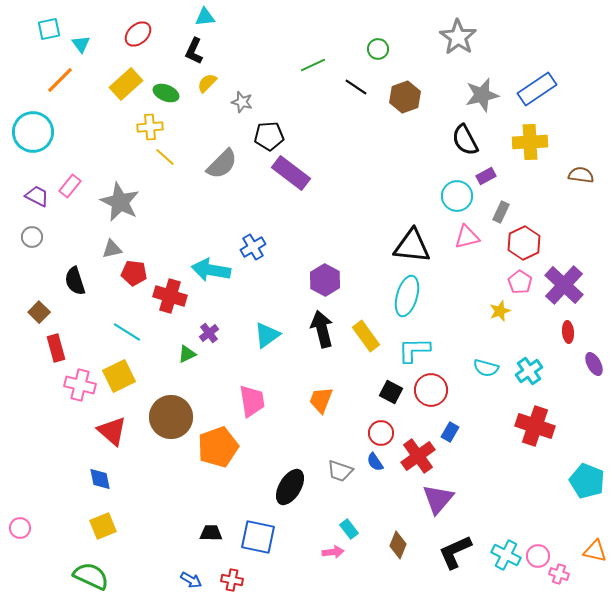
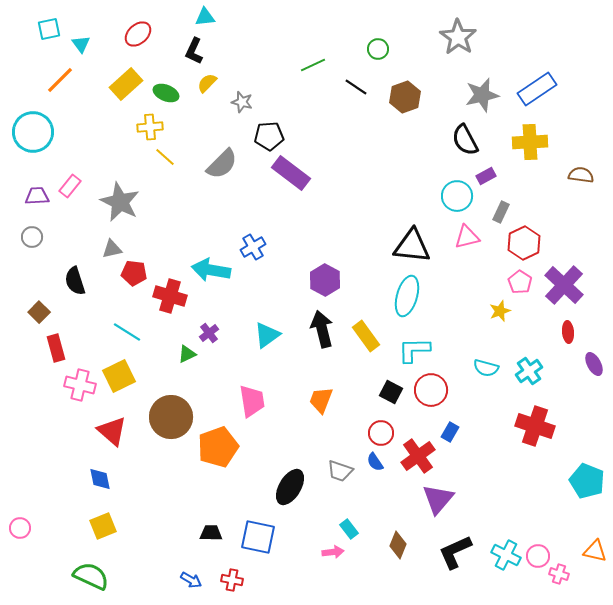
purple trapezoid at (37, 196): rotated 30 degrees counterclockwise
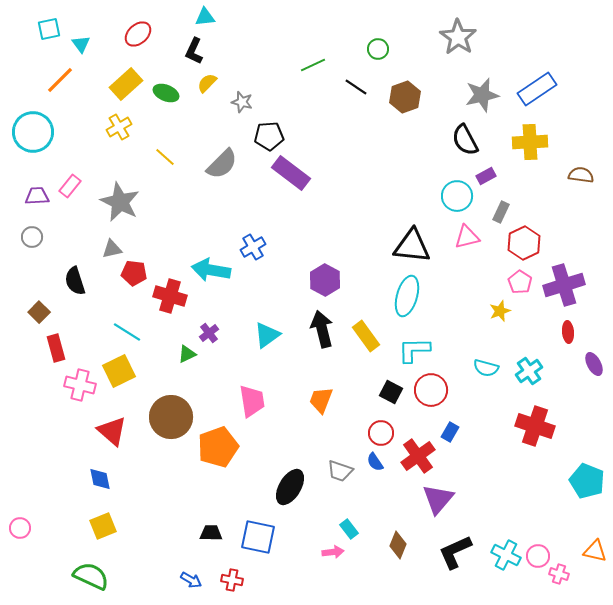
yellow cross at (150, 127): moved 31 px left; rotated 25 degrees counterclockwise
purple cross at (564, 285): rotated 30 degrees clockwise
yellow square at (119, 376): moved 5 px up
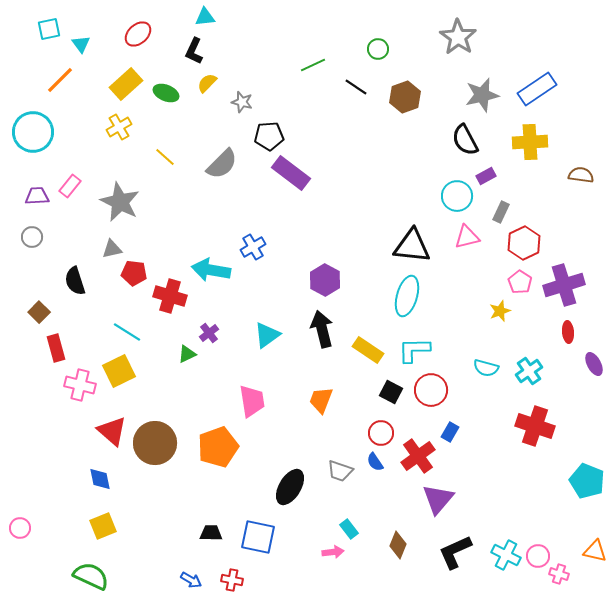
yellow rectangle at (366, 336): moved 2 px right, 14 px down; rotated 20 degrees counterclockwise
brown circle at (171, 417): moved 16 px left, 26 px down
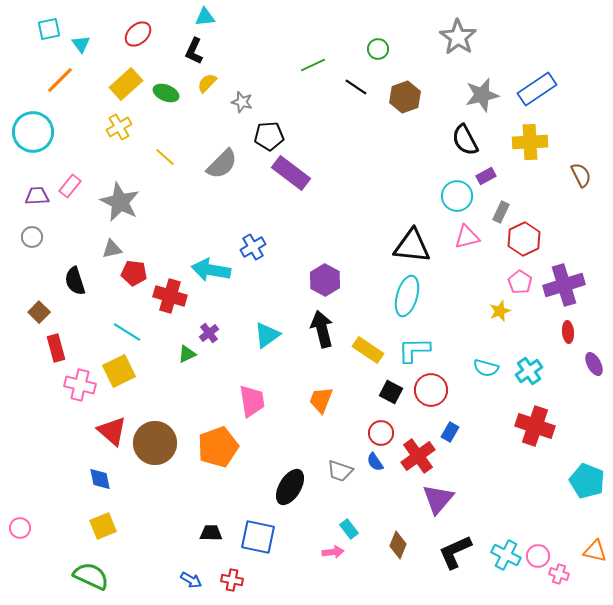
brown semicircle at (581, 175): rotated 55 degrees clockwise
red hexagon at (524, 243): moved 4 px up
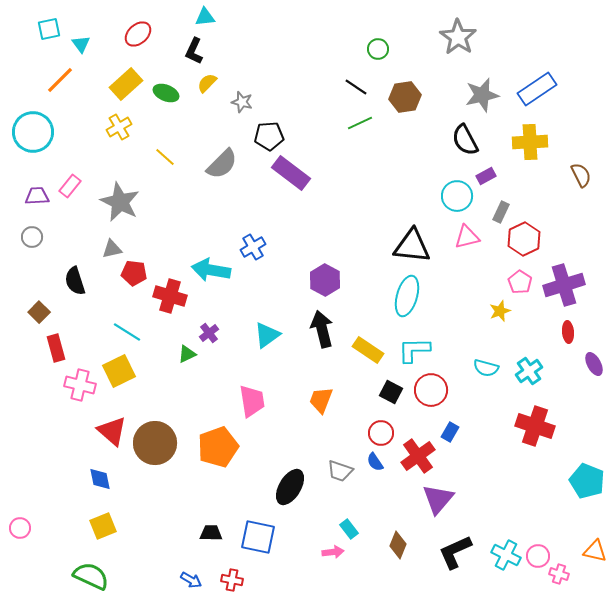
green line at (313, 65): moved 47 px right, 58 px down
brown hexagon at (405, 97): rotated 12 degrees clockwise
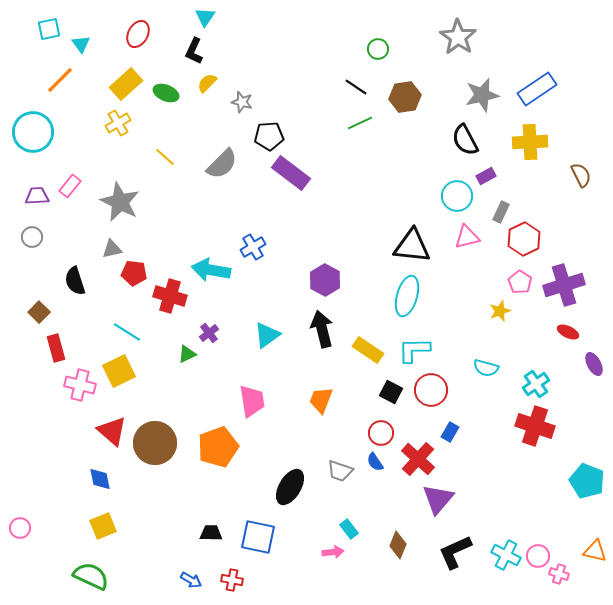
cyan triangle at (205, 17): rotated 50 degrees counterclockwise
red ellipse at (138, 34): rotated 20 degrees counterclockwise
yellow cross at (119, 127): moved 1 px left, 4 px up
red ellipse at (568, 332): rotated 60 degrees counterclockwise
cyan cross at (529, 371): moved 7 px right, 13 px down
red cross at (418, 456): moved 3 px down; rotated 12 degrees counterclockwise
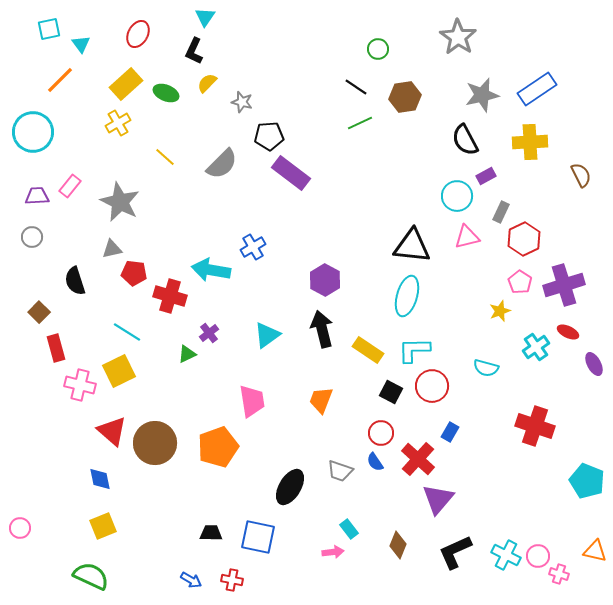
cyan cross at (536, 384): moved 37 px up
red circle at (431, 390): moved 1 px right, 4 px up
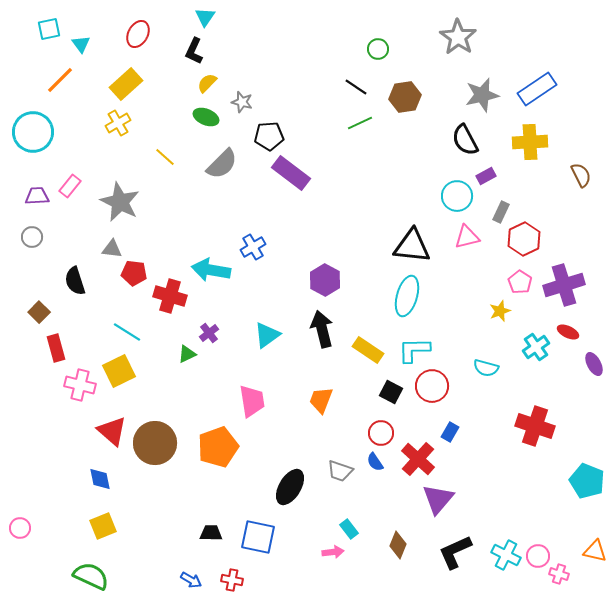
green ellipse at (166, 93): moved 40 px right, 24 px down
gray triangle at (112, 249): rotated 20 degrees clockwise
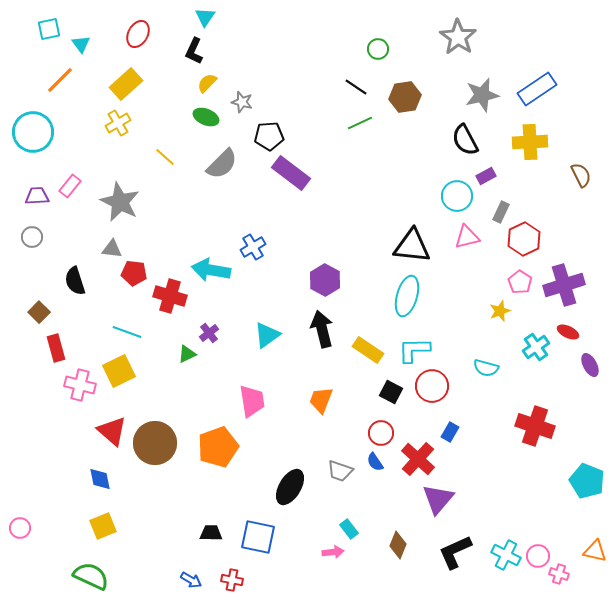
cyan line at (127, 332): rotated 12 degrees counterclockwise
purple ellipse at (594, 364): moved 4 px left, 1 px down
